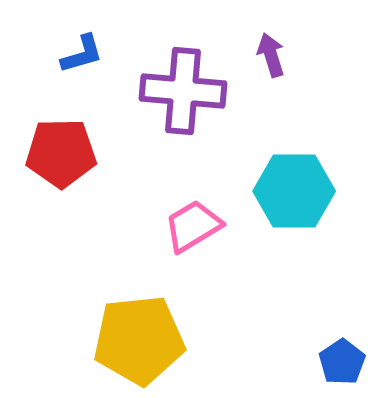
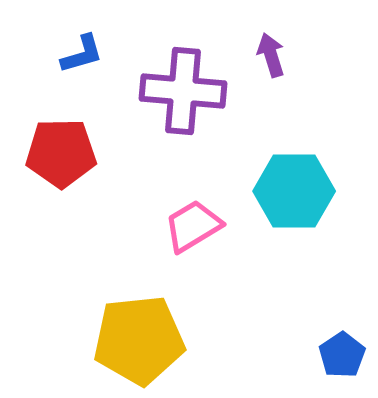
blue pentagon: moved 7 px up
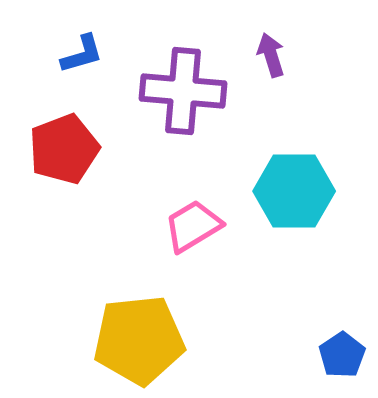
red pentagon: moved 3 px right, 4 px up; rotated 20 degrees counterclockwise
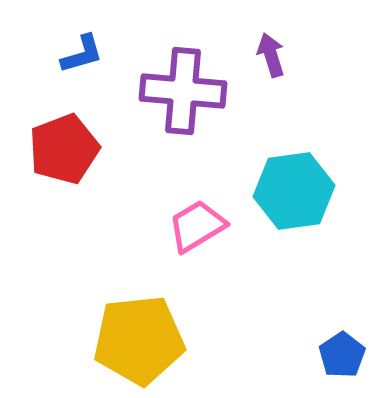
cyan hexagon: rotated 8 degrees counterclockwise
pink trapezoid: moved 4 px right
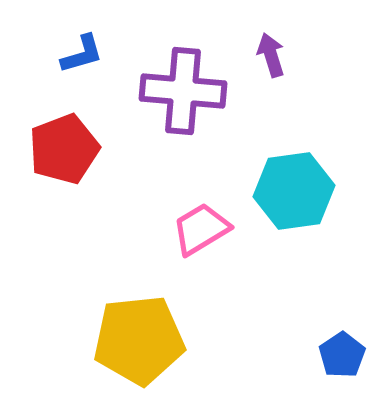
pink trapezoid: moved 4 px right, 3 px down
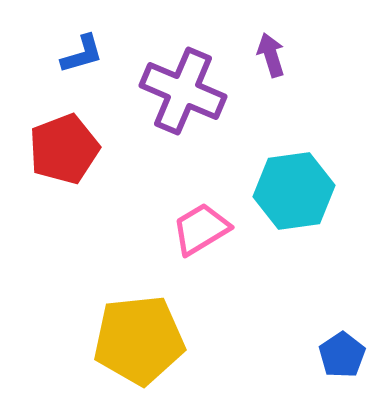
purple cross: rotated 18 degrees clockwise
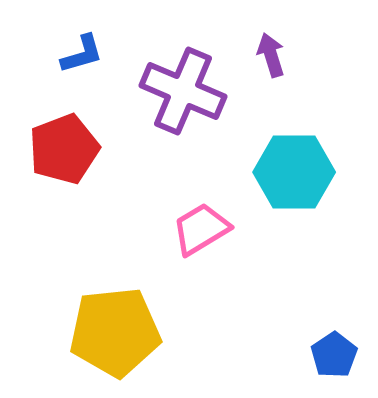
cyan hexagon: moved 19 px up; rotated 8 degrees clockwise
yellow pentagon: moved 24 px left, 8 px up
blue pentagon: moved 8 px left
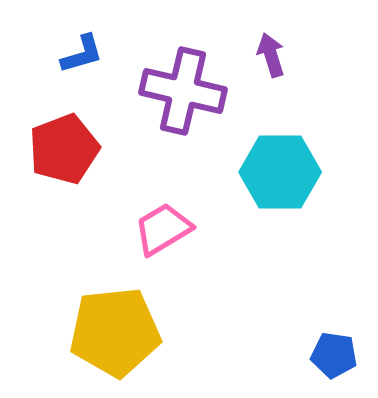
purple cross: rotated 10 degrees counterclockwise
cyan hexagon: moved 14 px left
pink trapezoid: moved 38 px left
blue pentagon: rotated 30 degrees counterclockwise
